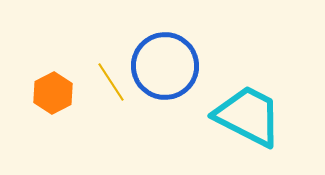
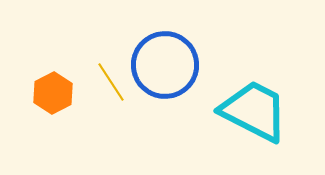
blue circle: moved 1 px up
cyan trapezoid: moved 6 px right, 5 px up
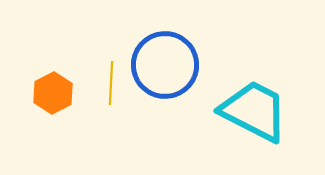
yellow line: moved 1 px down; rotated 36 degrees clockwise
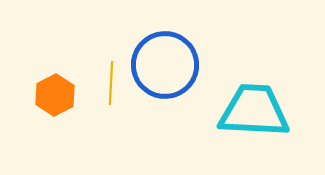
orange hexagon: moved 2 px right, 2 px down
cyan trapezoid: rotated 24 degrees counterclockwise
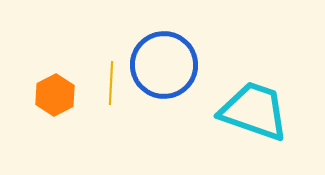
blue circle: moved 1 px left
cyan trapezoid: rotated 16 degrees clockwise
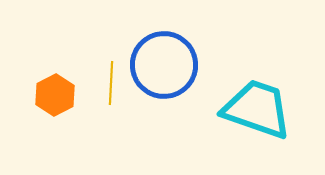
cyan trapezoid: moved 3 px right, 2 px up
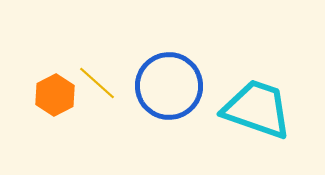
blue circle: moved 5 px right, 21 px down
yellow line: moved 14 px left; rotated 51 degrees counterclockwise
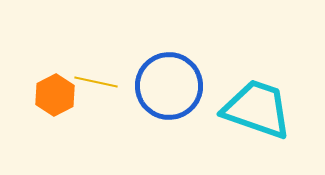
yellow line: moved 1 px left, 1 px up; rotated 30 degrees counterclockwise
